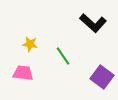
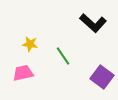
pink trapezoid: rotated 20 degrees counterclockwise
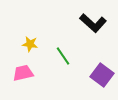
purple square: moved 2 px up
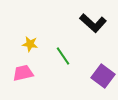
purple square: moved 1 px right, 1 px down
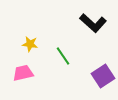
purple square: rotated 20 degrees clockwise
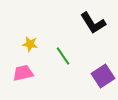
black L-shape: rotated 16 degrees clockwise
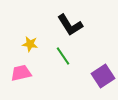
black L-shape: moved 23 px left, 2 px down
pink trapezoid: moved 2 px left
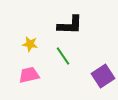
black L-shape: rotated 56 degrees counterclockwise
pink trapezoid: moved 8 px right, 2 px down
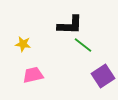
yellow star: moved 7 px left
green line: moved 20 px right, 11 px up; rotated 18 degrees counterclockwise
pink trapezoid: moved 4 px right
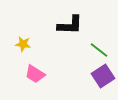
green line: moved 16 px right, 5 px down
pink trapezoid: moved 2 px right, 1 px up; rotated 135 degrees counterclockwise
